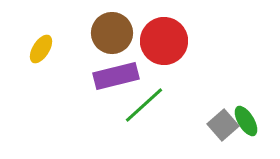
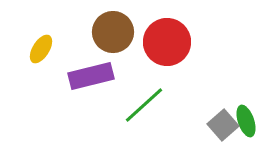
brown circle: moved 1 px right, 1 px up
red circle: moved 3 px right, 1 px down
purple rectangle: moved 25 px left
green ellipse: rotated 12 degrees clockwise
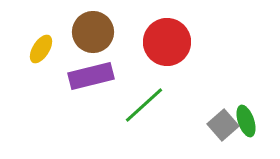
brown circle: moved 20 px left
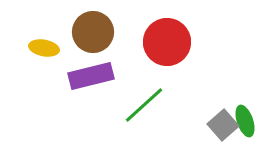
yellow ellipse: moved 3 px right, 1 px up; rotated 68 degrees clockwise
green ellipse: moved 1 px left
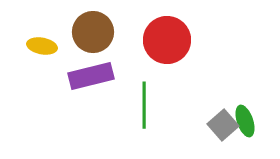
red circle: moved 2 px up
yellow ellipse: moved 2 px left, 2 px up
green line: rotated 48 degrees counterclockwise
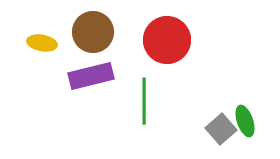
yellow ellipse: moved 3 px up
green line: moved 4 px up
gray square: moved 2 px left, 4 px down
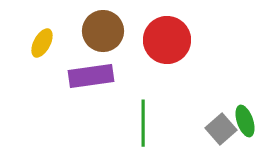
brown circle: moved 10 px right, 1 px up
yellow ellipse: rotated 72 degrees counterclockwise
purple rectangle: rotated 6 degrees clockwise
green line: moved 1 px left, 22 px down
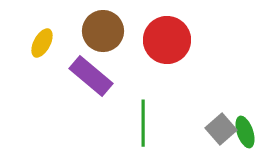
purple rectangle: rotated 48 degrees clockwise
green ellipse: moved 11 px down
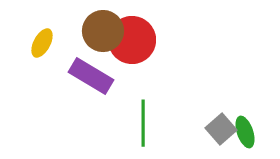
red circle: moved 35 px left
purple rectangle: rotated 9 degrees counterclockwise
